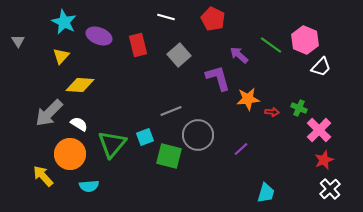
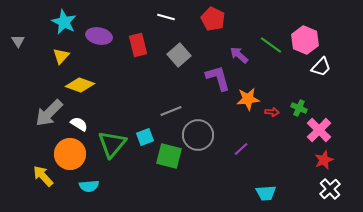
purple ellipse: rotated 10 degrees counterclockwise
yellow diamond: rotated 16 degrees clockwise
cyan trapezoid: rotated 70 degrees clockwise
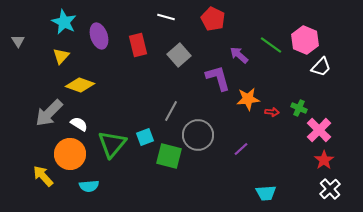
purple ellipse: rotated 60 degrees clockwise
gray line: rotated 40 degrees counterclockwise
red star: rotated 12 degrees counterclockwise
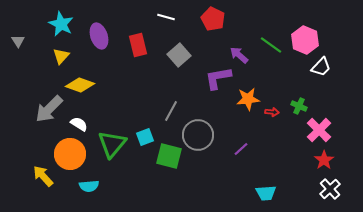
cyan star: moved 3 px left, 2 px down
purple L-shape: rotated 84 degrees counterclockwise
green cross: moved 2 px up
gray arrow: moved 4 px up
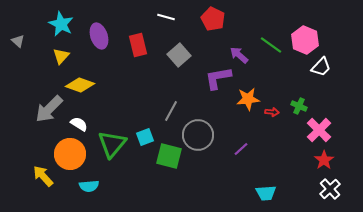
gray triangle: rotated 16 degrees counterclockwise
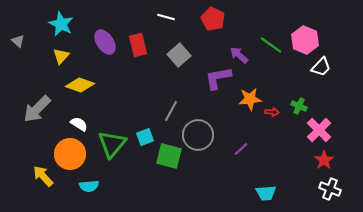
purple ellipse: moved 6 px right, 6 px down; rotated 15 degrees counterclockwise
orange star: moved 2 px right
gray arrow: moved 12 px left
white cross: rotated 25 degrees counterclockwise
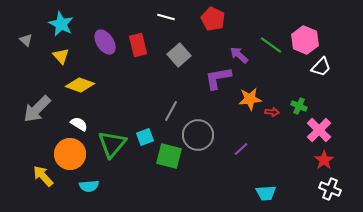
gray triangle: moved 8 px right, 1 px up
yellow triangle: rotated 24 degrees counterclockwise
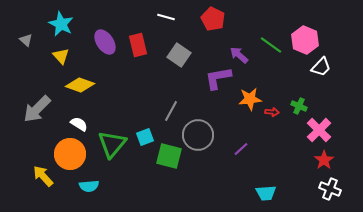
gray square: rotated 15 degrees counterclockwise
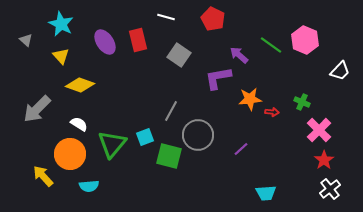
red rectangle: moved 5 px up
white trapezoid: moved 19 px right, 4 px down
green cross: moved 3 px right, 4 px up
white cross: rotated 30 degrees clockwise
